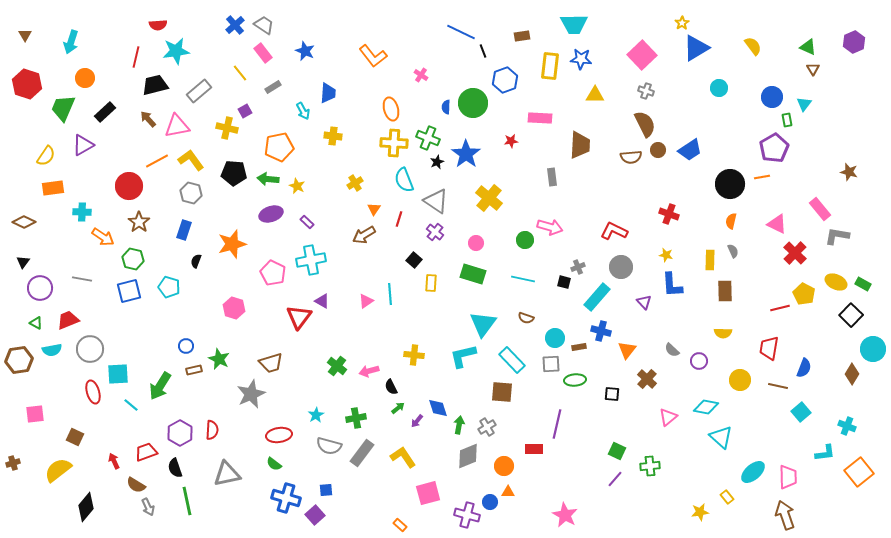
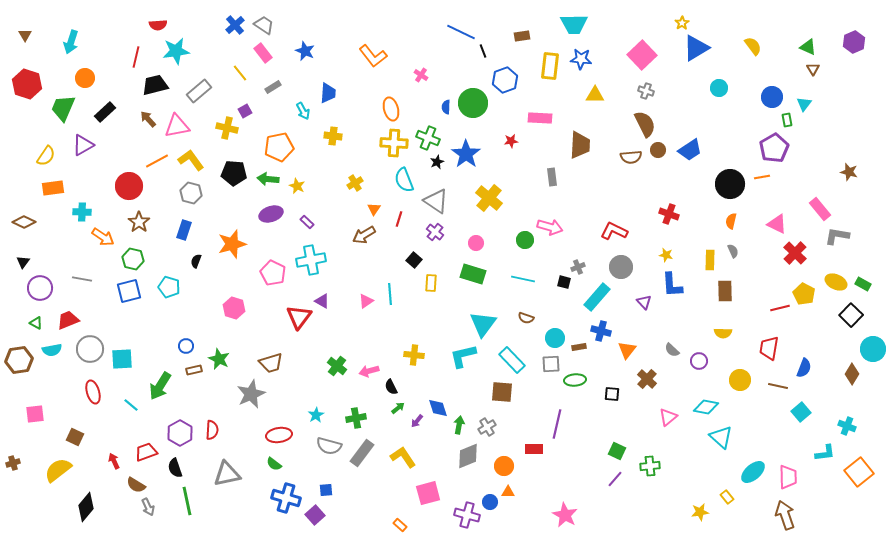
cyan square at (118, 374): moved 4 px right, 15 px up
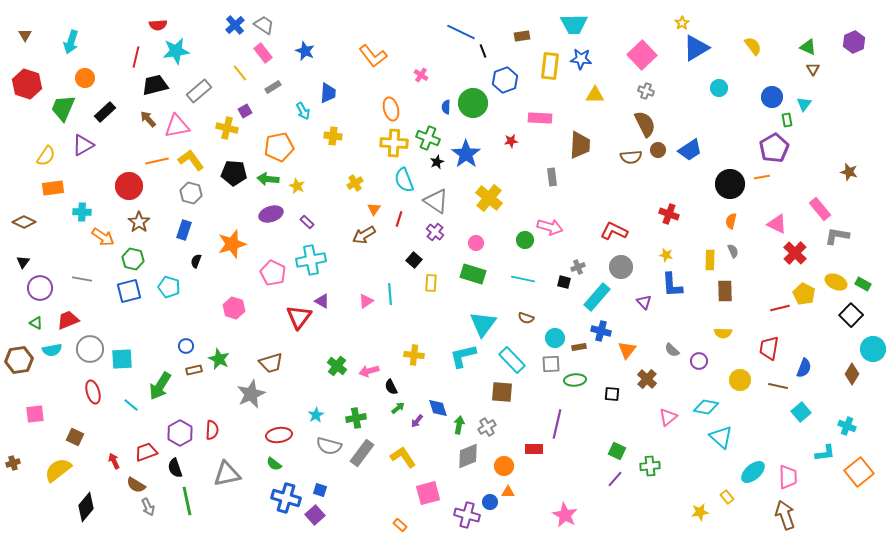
orange line at (157, 161): rotated 15 degrees clockwise
blue square at (326, 490): moved 6 px left; rotated 24 degrees clockwise
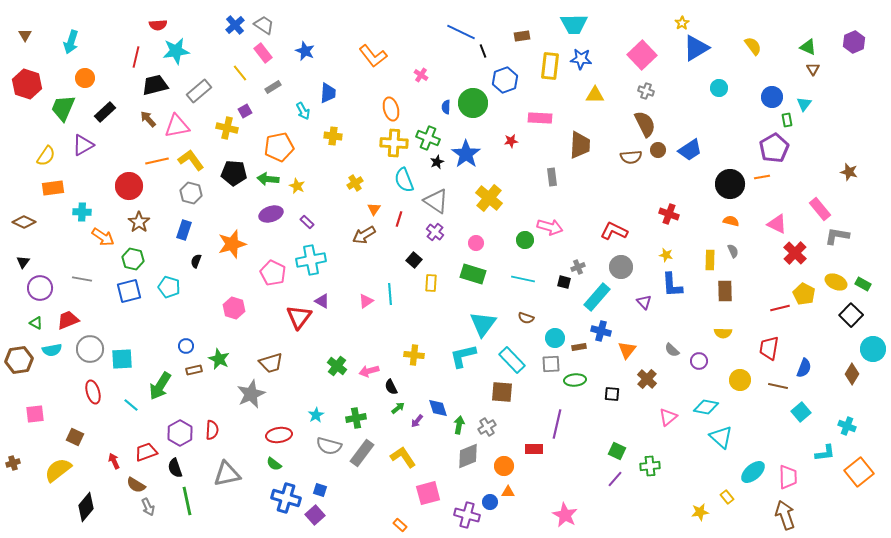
orange semicircle at (731, 221): rotated 91 degrees clockwise
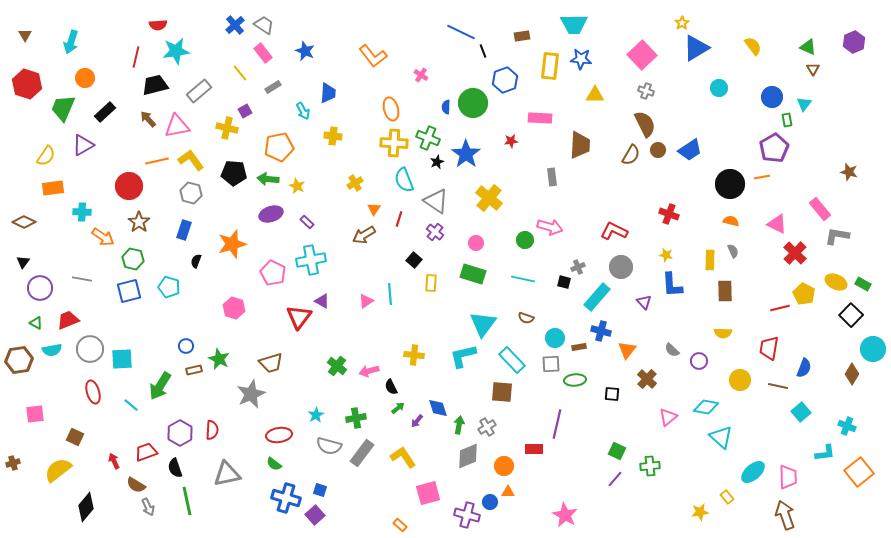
brown semicircle at (631, 157): moved 2 px up; rotated 55 degrees counterclockwise
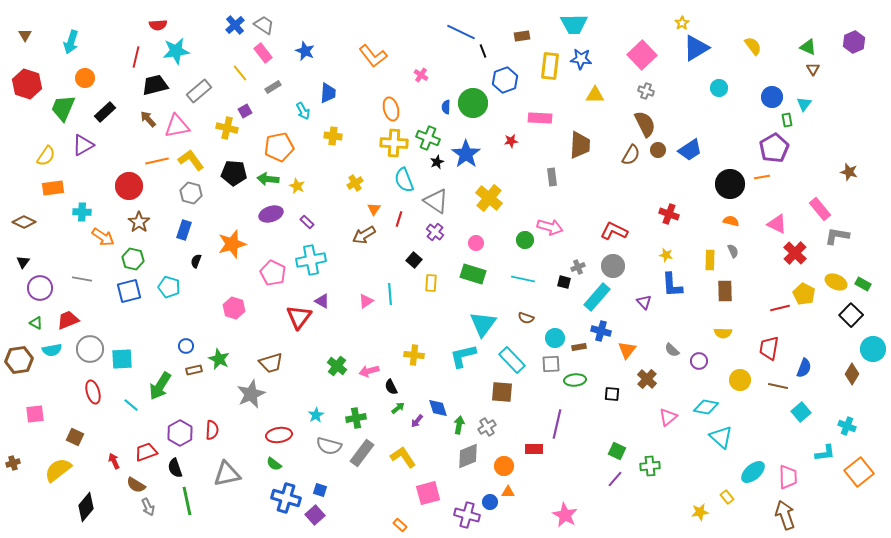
gray circle at (621, 267): moved 8 px left, 1 px up
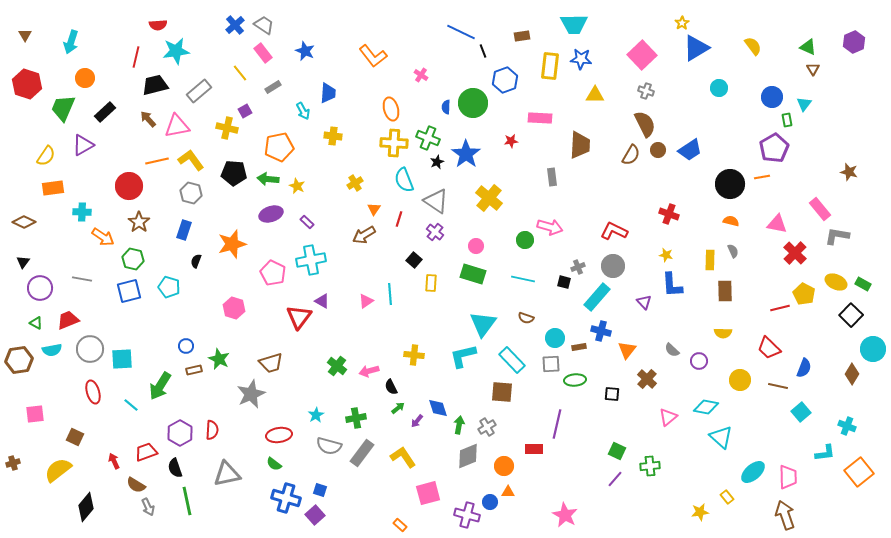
pink triangle at (777, 224): rotated 15 degrees counterclockwise
pink circle at (476, 243): moved 3 px down
red trapezoid at (769, 348): rotated 55 degrees counterclockwise
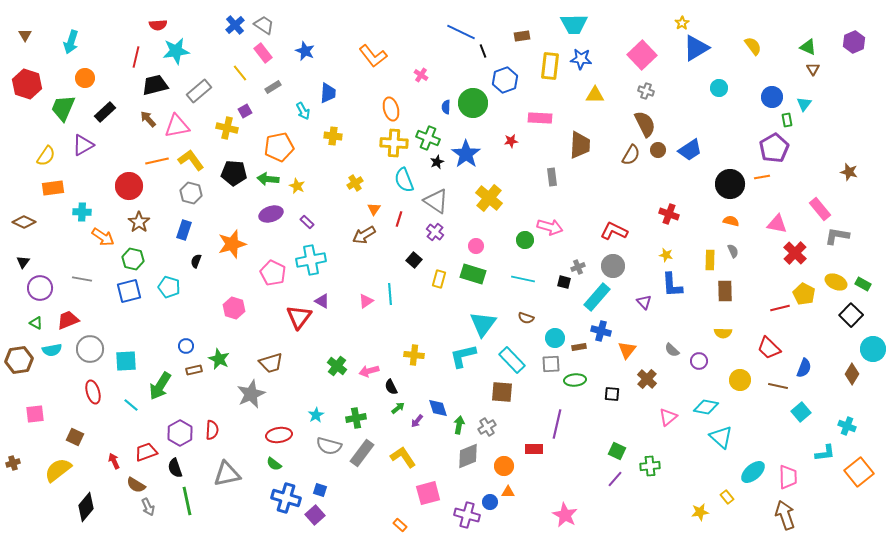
yellow rectangle at (431, 283): moved 8 px right, 4 px up; rotated 12 degrees clockwise
cyan square at (122, 359): moved 4 px right, 2 px down
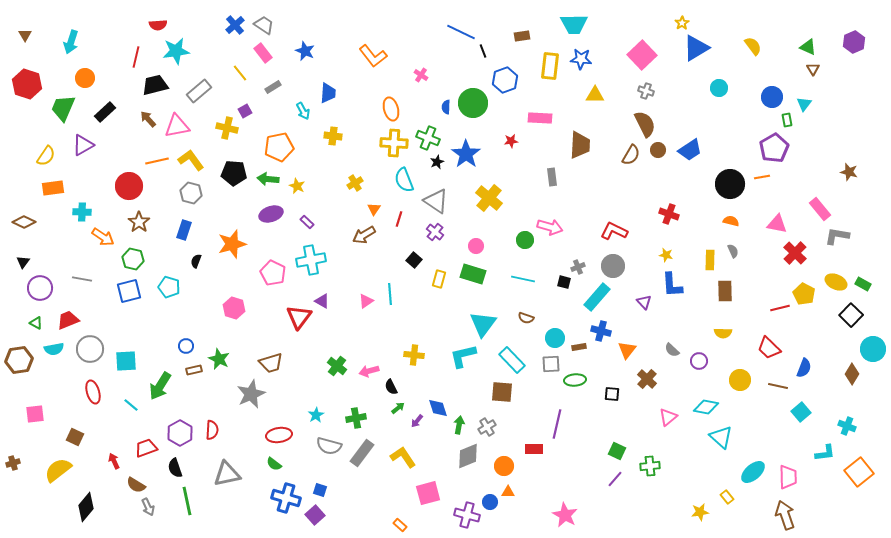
cyan semicircle at (52, 350): moved 2 px right, 1 px up
red trapezoid at (146, 452): moved 4 px up
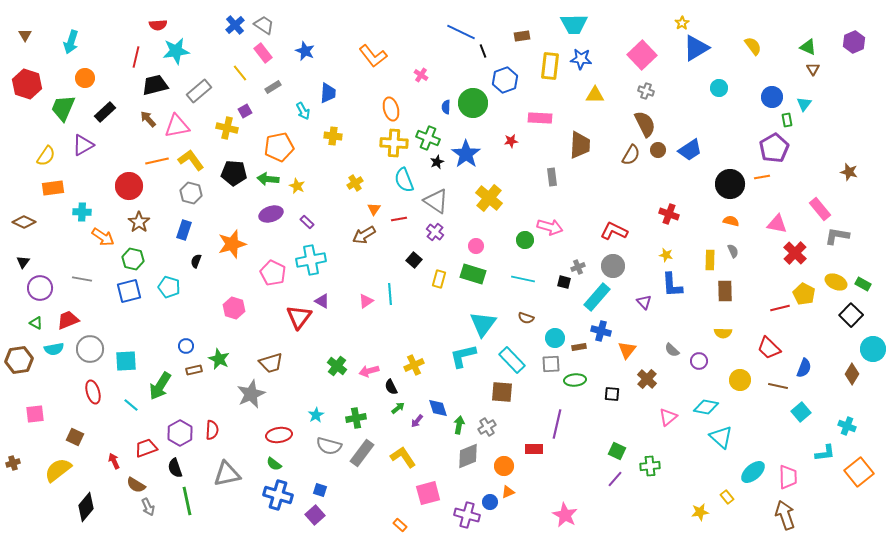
red line at (399, 219): rotated 63 degrees clockwise
yellow cross at (414, 355): moved 10 px down; rotated 30 degrees counterclockwise
orange triangle at (508, 492): rotated 24 degrees counterclockwise
blue cross at (286, 498): moved 8 px left, 3 px up
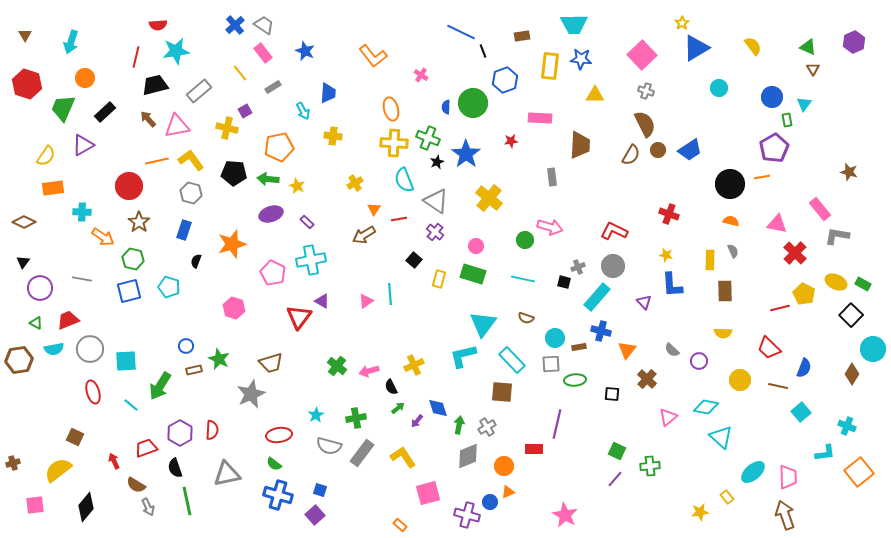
pink square at (35, 414): moved 91 px down
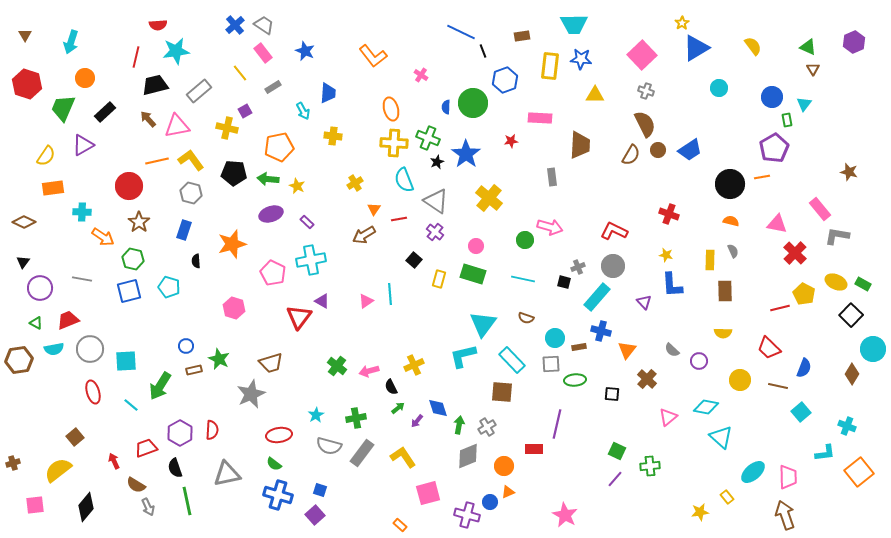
black semicircle at (196, 261): rotated 24 degrees counterclockwise
brown square at (75, 437): rotated 24 degrees clockwise
